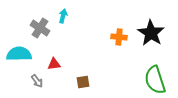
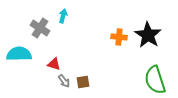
black star: moved 3 px left, 2 px down
red triangle: rotated 24 degrees clockwise
gray arrow: moved 27 px right
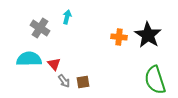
cyan arrow: moved 4 px right, 1 px down
cyan semicircle: moved 10 px right, 5 px down
red triangle: rotated 32 degrees clockwise
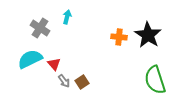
cyan semicircle: moved 1 px right; rotated 25 degrees counterclockwise
brown square: moved 1 px left; rotated 24 degrees counterclockwise
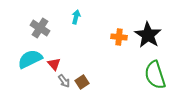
cyan arrow: moved 9 px right
green semicircle: moved 5 px up
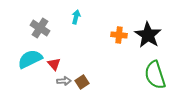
orange cross: moved 2 px up
gray arrow: rotated 56 degrees counterclockwise
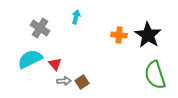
red triangle: moved 1 px right
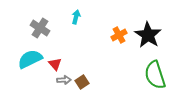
orange cross: rotated 35 degrees counterclockwise
gray arrow: moved 1 px up
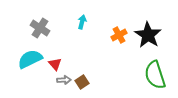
cyan arrow: moved 6 px right, 5 px down
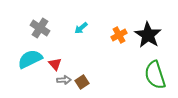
cyan arrow: moved 1 px left, 6 px down; rotated 144 degrees counterclockwise
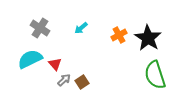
black star: moved 3 px down
gray arrow: rotated 40 degrees counterclockwise
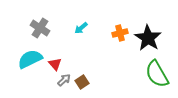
orange cross: moved 1 px right, 2 px up; rotated 14 degrees clockwise
green semicircle: moved 2 px right, 1 px up; rotated 12 degrees counterclockwise
